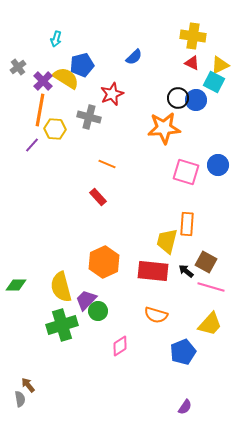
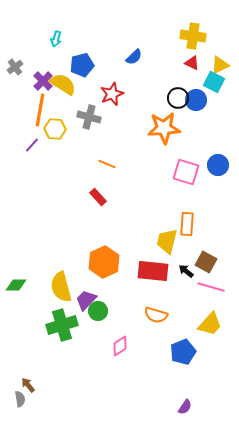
gray cross at (18, 67): moved 3 px left
yellow semicircle at (66, 78): moved 3 px left, 6 px down
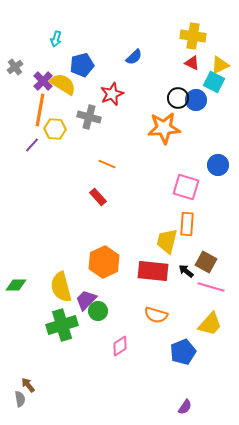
pink square at (186, 172): moved 15 px down
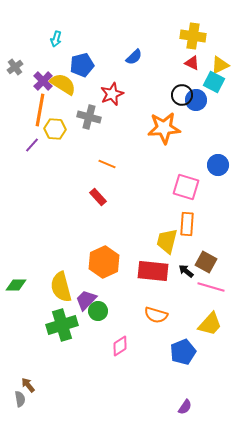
black circle at (178, 98): moved 4 px right, 3 px up
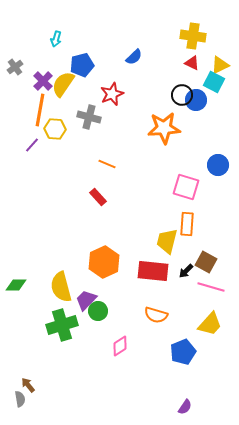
yellow semicircle at (63, 84): rotated 88 degrees counterclockwise
black arrow at (186, 271): rotated 84 degrees counterclockwise
